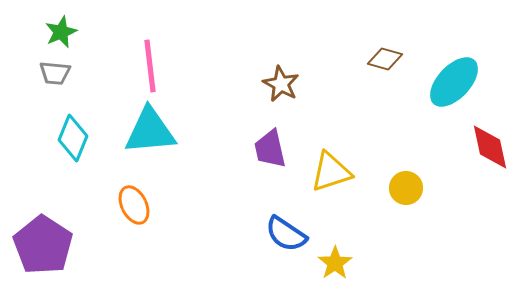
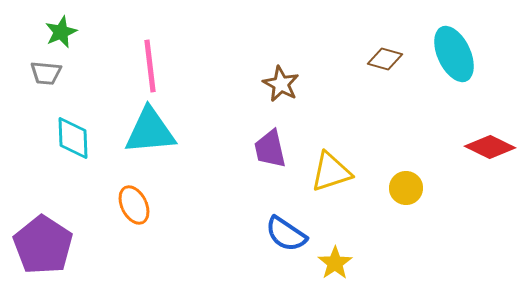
gray trapezoid: moved 9 px left
cyan ellipse: moved 28 px up; rotated 68 degrees counterclockwise
cyan diamond: rotated 24 degrees counterclockwise
red diamond: rotated 51 degrees counterclockwise
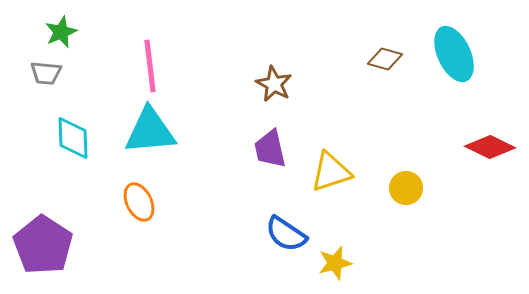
brown star: moved 7 px left
orange ellipse: moved 5 px right, 3 px up
yellow star: rotated 20 degrees clockwise
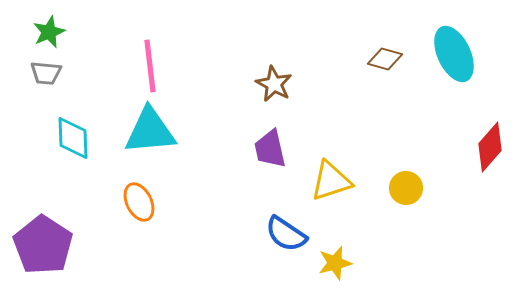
green star: moved 12 px left
red diamond: rotated 75 degrees counterclockwise
yellow triangle: moved 9 px down
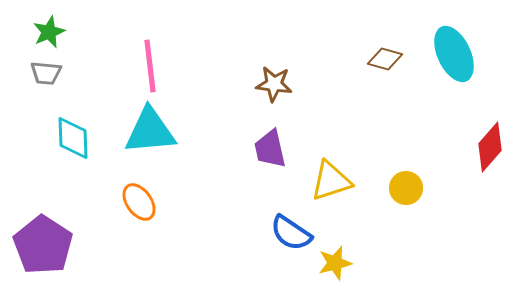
brown star: rotated 21 degrees counterclockwise
orange ellipse: rotated 9 degrees counterclockwise
blue semicircle: moved 5 px right, 1 px up
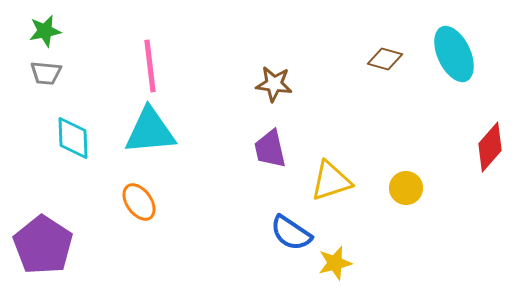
green star: moved 4 px left, 1 px up; rotated 12 degrees clockwise
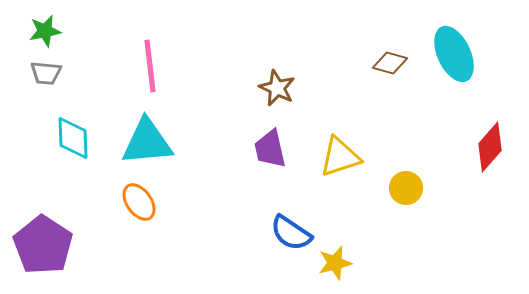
brown diamond: moved 5 px right, 4 px down
brown star: moved 3 px right, 4 px down; rotated 18 degrees clockwise
cyan triangle: moved 3 px left, 11 px down
yellow triangle: moved 9 px right, 24 px up
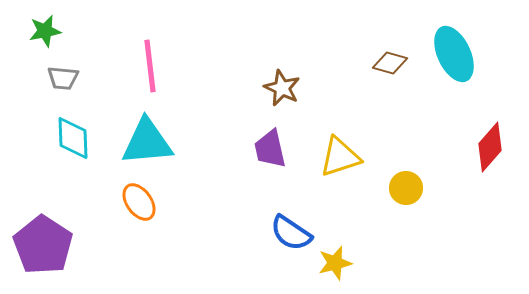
gray trapezoid: moved 17 px right, 5 px down
brown star: moved 5 px right
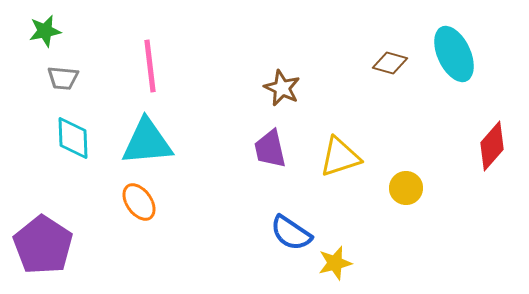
red diamond: moved 2 px right, 1 px up
